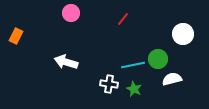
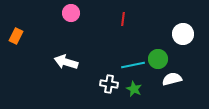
red line: rotated 32 degrees counterclockwise
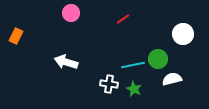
red line: rotated 48 degrees clockwise
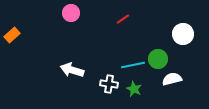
orange rectangle: moved 4 px left, 1 px up; rotated 21 degrees clockwise
white arrow: moved 6 px right, 8 px down
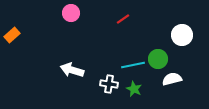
white circle: moved 1 px left, 1 px down
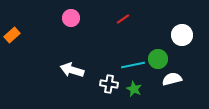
pink circle: moved 5 px down
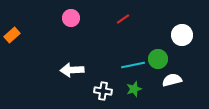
white arrow: rotated 20 degrees counterclockwise
white semicircle: moved 1 px down
white cross: moved 6 px left, 7 px down
green star: rotated 28 degrees clockwise
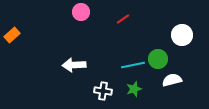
pink circle: moved 10 px right, 6 px up
white arrow: moved 2 px right, 5 px up
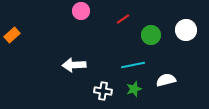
pink circle: moved 1 px up
white circle: moved 4 px right, 5 px up
green circle: moved 7 px left, 24 px up
white semicircle: moved 6 px left
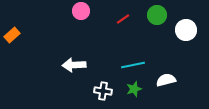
green circle: moved 6 px right, 20 px up
